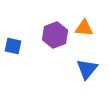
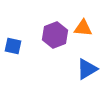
orange triangle: moved 1 px left
blue triangle: rotated 20 degrees clockwise
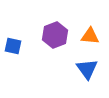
orange triangle: moved 7 px right, 8 px down
blue triangle: rotated 35 degrees counterclockwise
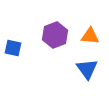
blue square: moved 2 px down
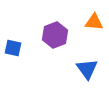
orange triangle: moved 4 px right, 14 px up
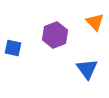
orange triangle: moved 1 px right; rotated 42 degrees clockwise
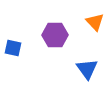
purple hexagon: rotated 20 degrees clockwise
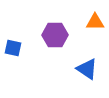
orange triangle: rotated 48 degrees counterclockwise
blue triangle: rotated 20 degrees counterclockwise
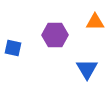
blue triangle: rotated 25 degrees clockwise
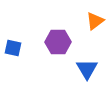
orange triangle: moved 1 px up; rotated 36 degrees counterclockwise
purple hexagon: moved 3 px right, 7 px down
